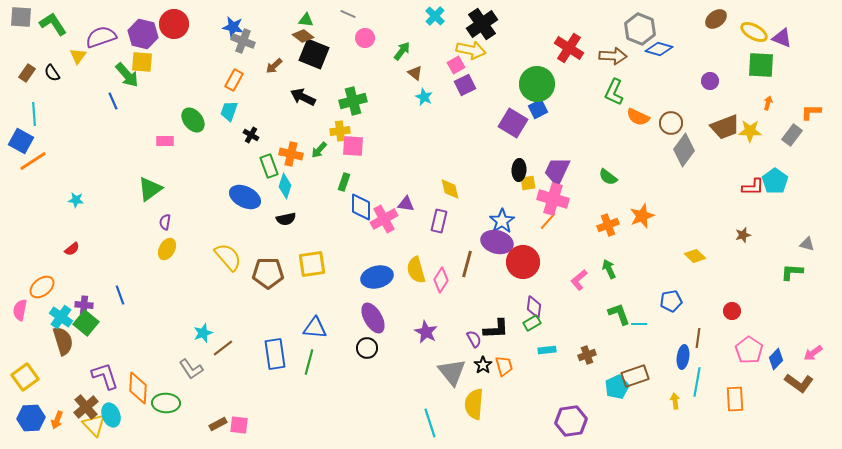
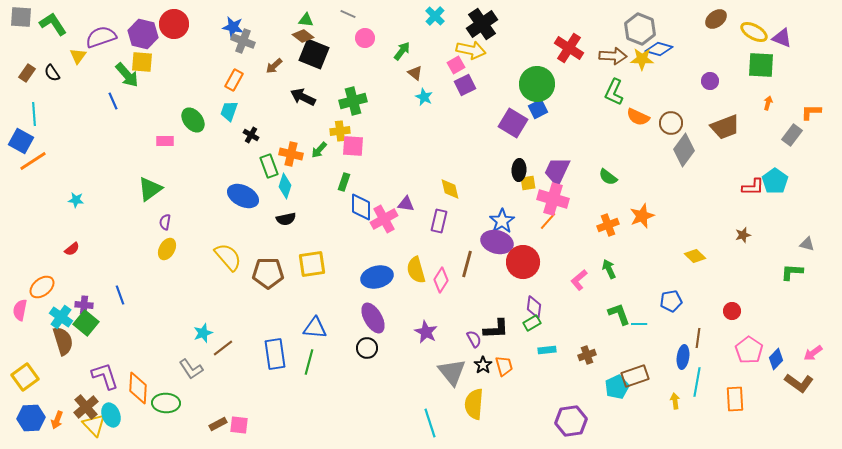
yellow star at (750, 131): moved 108 px left, 72 px up
blue ellipse at (245, 197): moved 2 px left, 1 px up
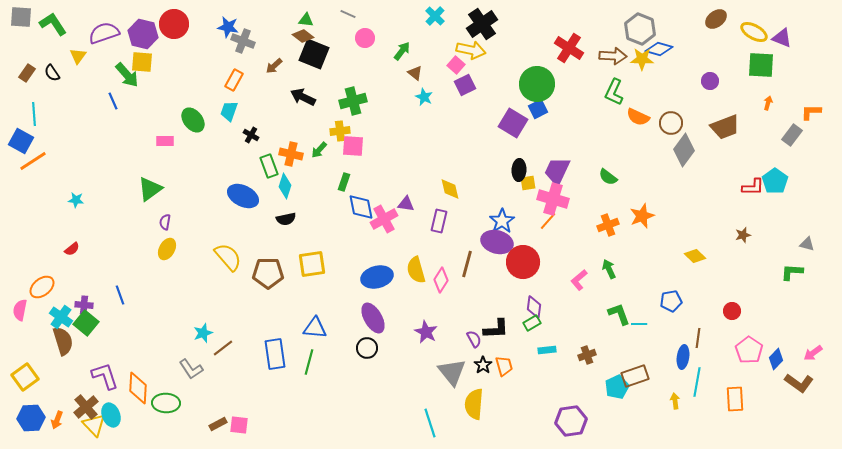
blue star at (233, 27): moved 5 px left
purple semicircle at (101, 37): moved 3 px right, 4 px up
pink square at (456, 65): rotated 18 degrees counterclockwise
blue diamond at (361, 207): rotated 12 degrees counterclockwise
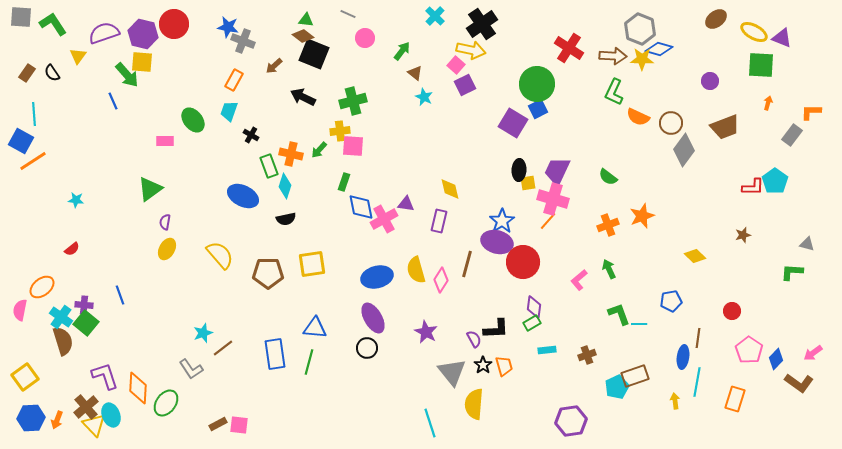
yellow semicircle at (228, 257): moved 8 px left, 2 px up
orange rectangle at (735, 399): rotated 20 degrees clockwise
green ellipse at (166, 403): rotated 56 degrees counterclockwise
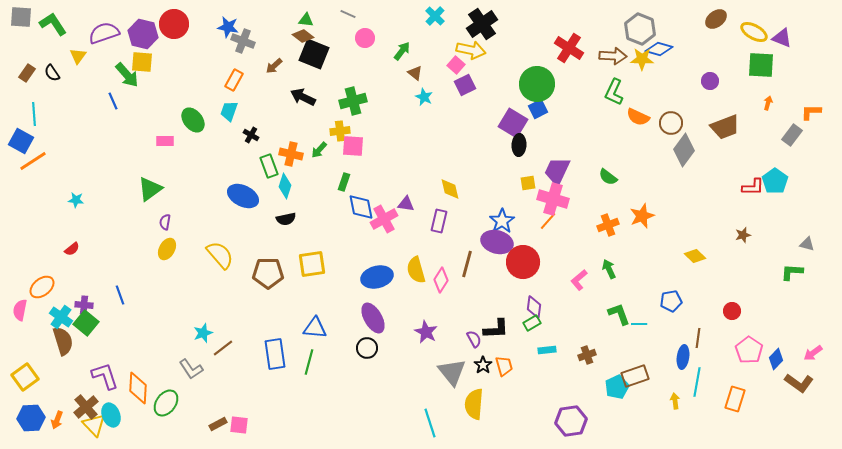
black ellipse at (519, 170): moved 25 px up
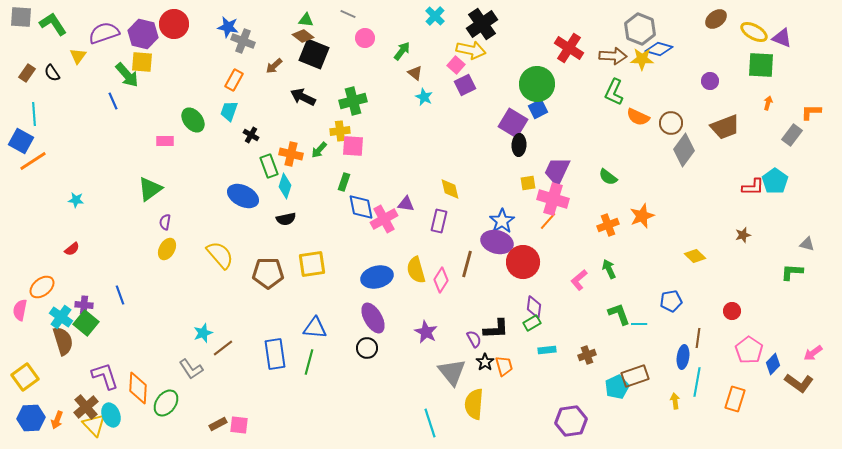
blue diamond at (776, 359): moved 3 px left, 5 px down
black star at (483, 365): moved 2 px right, 3 px up
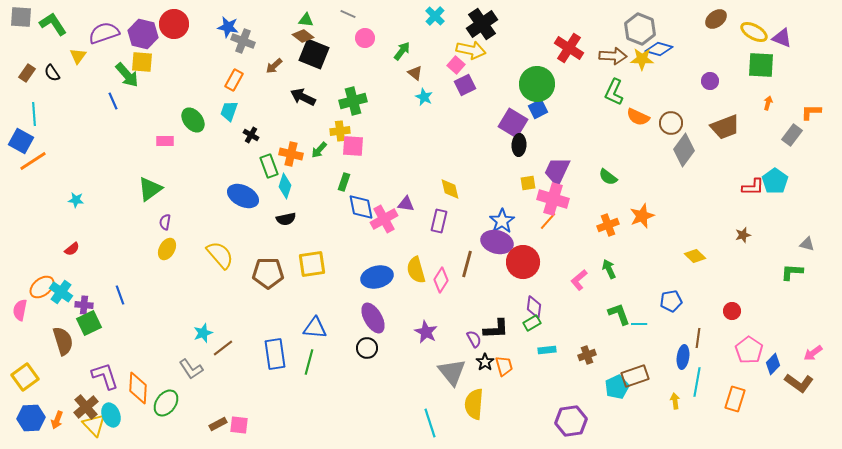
cyan cross at (61, 317): moved 25 px up
green square at (86, 323): moved 3 px right; rotated 25 degrees clockwise
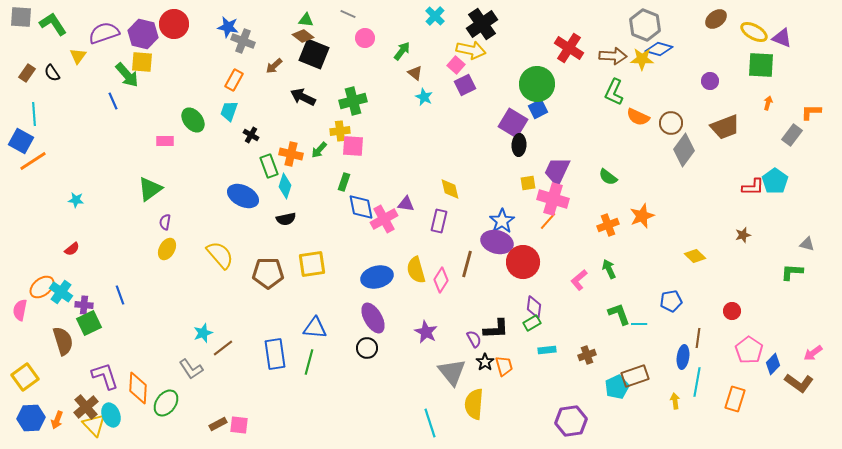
gray hexagon at (640, 29): moved 5 px right, 4 px up
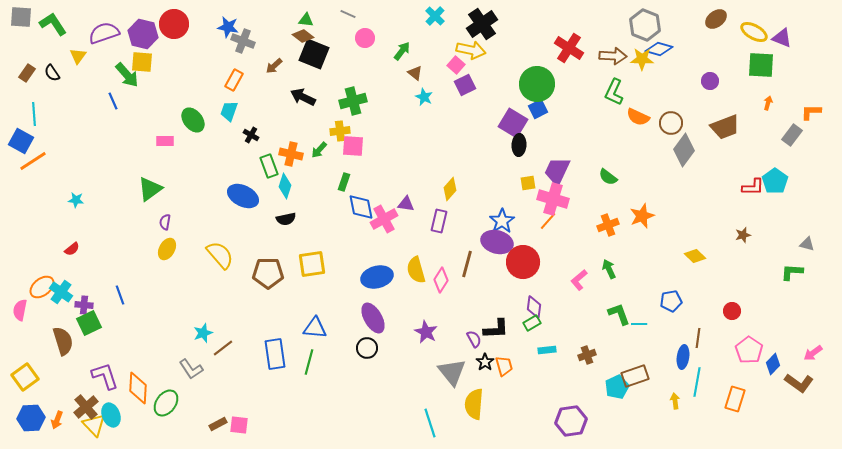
yellow diamond at (450, 189): rotated 55 degrees clockwise
